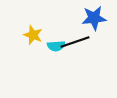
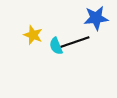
blue star: moved 2 px right
cyan semicircle: rotated 72 degrees clockwise
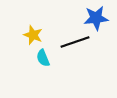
cyan semicircle: moved 13 px left, 12 px down
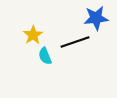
yellow star: rotated 18 degrees clockwise
cyan semicircle: moved 2 px right, 2 px up
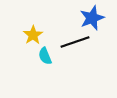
blue star: moved 4 px left; rotated 15 degrees counterclockwise
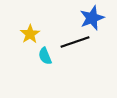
yellow star: moved 3 px left, 1 px up
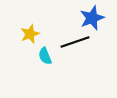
yellow star: rotated 12 degrees clockwise
